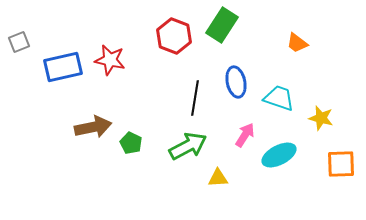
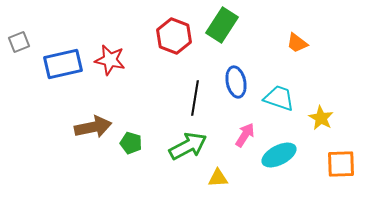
blue rectangle: moved 3 px up
yellow star: rotated 15 degrees clockwise
green pentagon: rotated 10 degrees counterclockwise
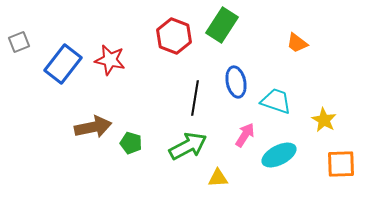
blue rectangle: rotated 39 degrees counterclockwise
cyan trapezoid: moved 3 px left, 3 px down
yellow star: moved 3 px right, 2 px down
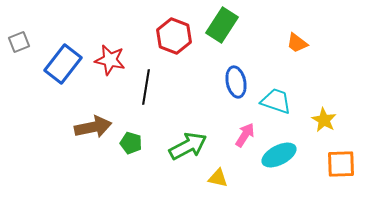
black line: moved 49 px left, 11 px up
yellow triangle: rotated 15 degrees clockwise
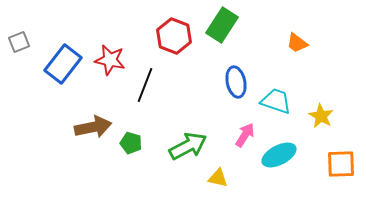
black line: moved 1 px left, 2 px up; rotated 12 degrees clockwise
yellow star: moved 3 px left, 4 px up
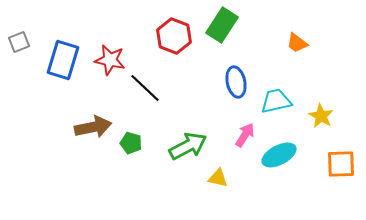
blue rectangle: moved 4 px up; rotated 21 degrees counterclockwise
black line: moved 3 px down; rotated 68 degrees counterclockwise
cyan trapezoid: rotated 32 degrees counterclockwise
